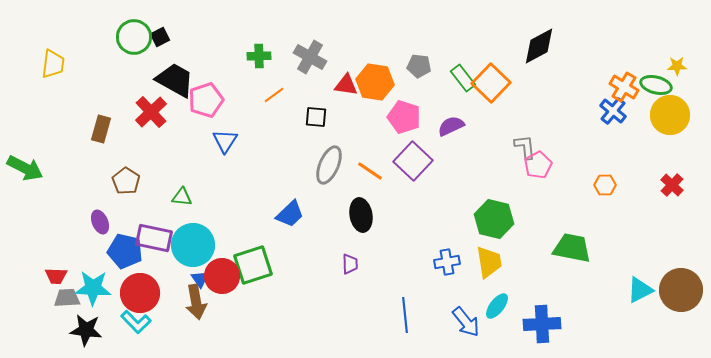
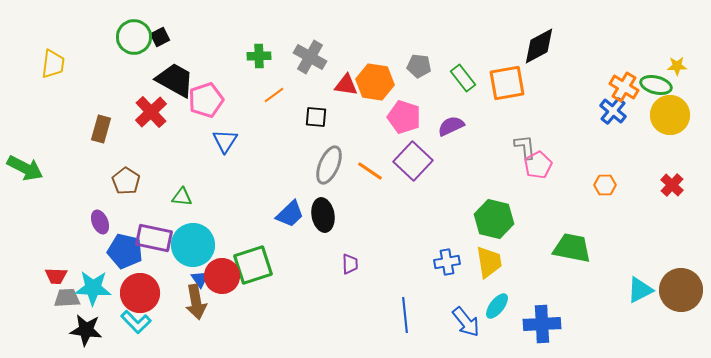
orange square at (491, 83): moved 16 px right; rotated 36 degrees clockwise
black ellipse at (361, 215): moved 38 px left
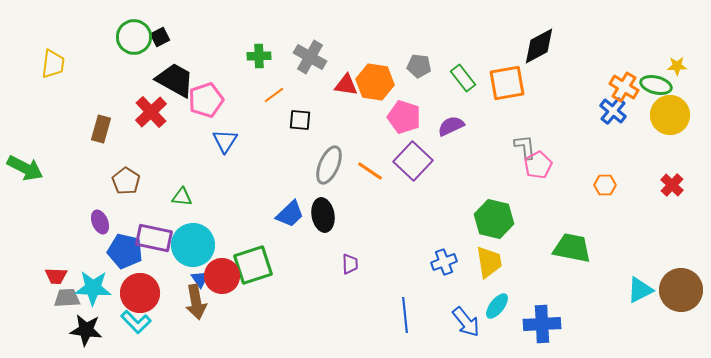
black square at (316, 117): moved 16 px left, 3 px down
blue cross at (447, 262): moved 3 px left; rotated 10 degrees counterclockwise
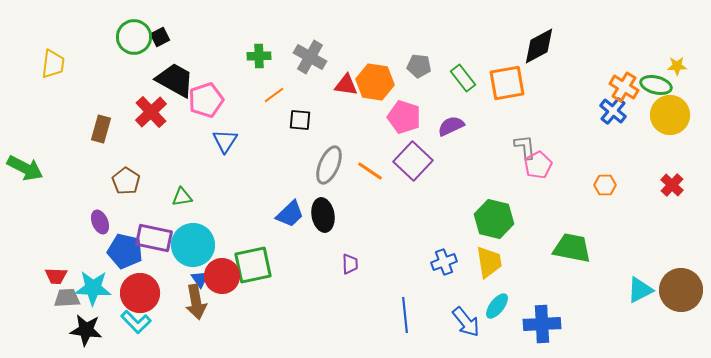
green triangle at (182, 197): rotated 15 degrees counterclockwise
green square at (253, 265): rotated 6 degrees clockwise
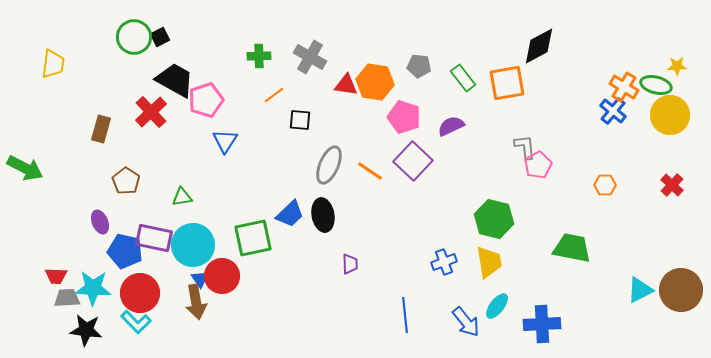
green square at (253, 265): moved 27 px up
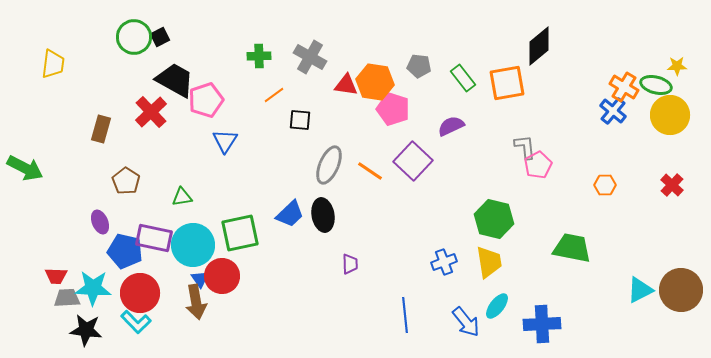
black diamond at (539, 46): rotated 12 degrees counterclockwise
pink pentagon at (404, 117): moved 11 px left, 8 px up
green square at (253, 238): moved 13 px left, 5 px up
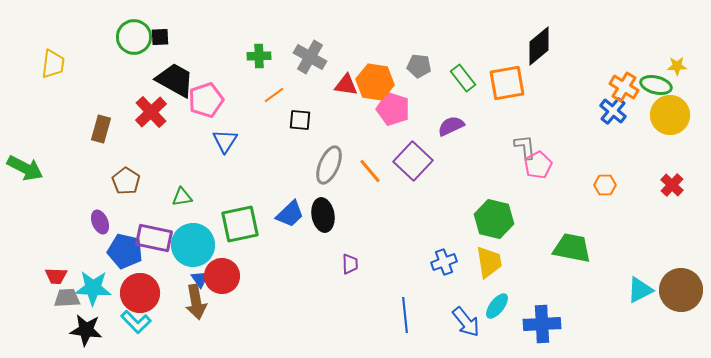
black square at (160, 37): rotated 24 degrees clockwise
orange line at (370, 171): rotated 16 degrees clockwise
green square at (240, 233): moved 9 px up
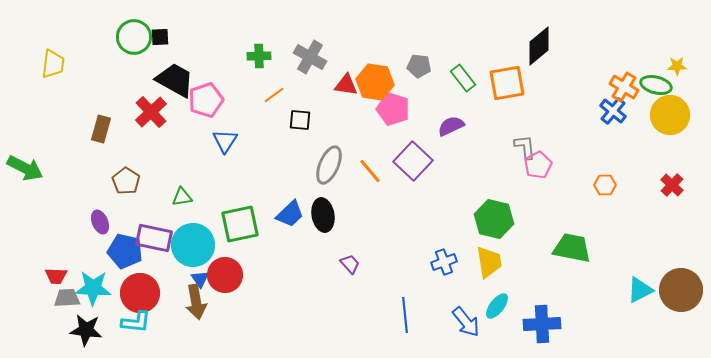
purple trapezoid at (350, 264): rotated 40 degrees counterclockwise
red circle at (222, 276): moved 3 px right, 1 px up
cyan L-shape at (136, 322): rotated 40 degrees counterclockwise
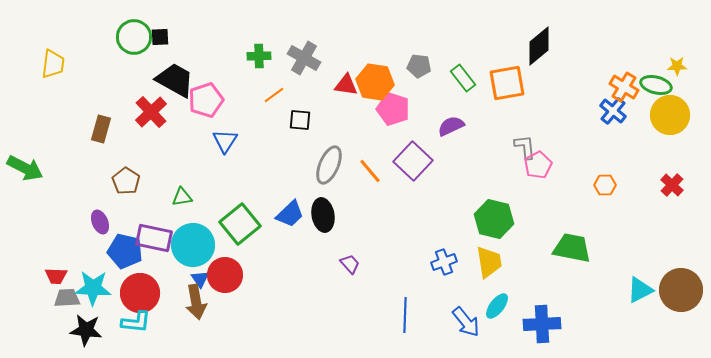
gray cross at (310, 57): moved 6 px left, 1 px down
green square at (240, 224): rotated 27 degrees counterclockwise
blue line at (405, 315): rotated 8 degrees clockwise
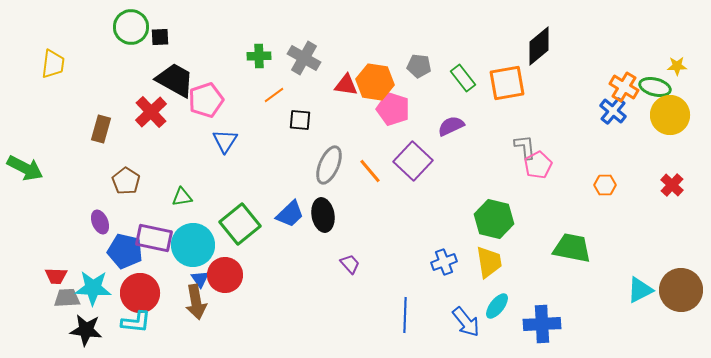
green circle at (134, 37): moved 3 px left, 10 px up
green ellipse at (656, 85): moved 1 px left, 2 px down
